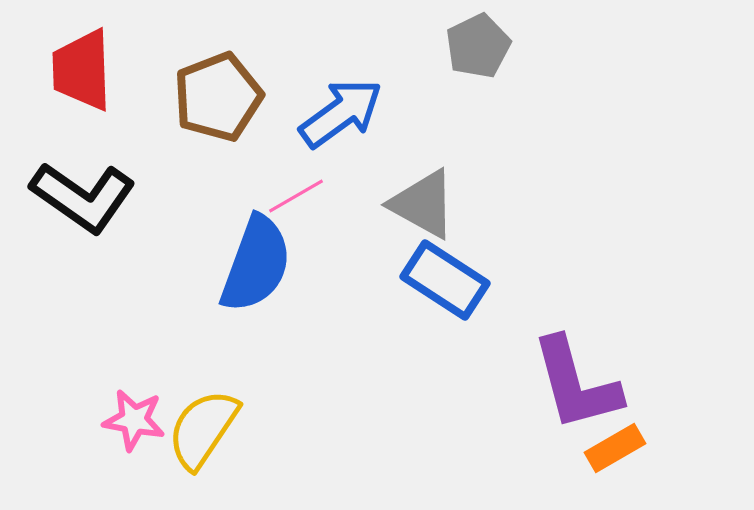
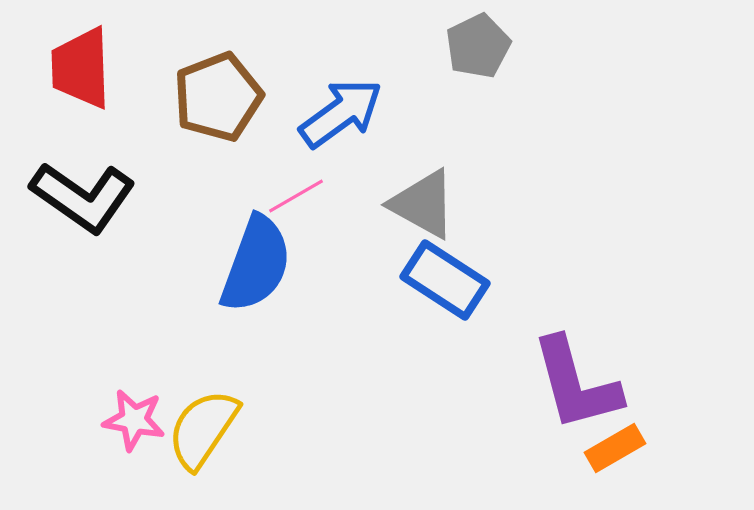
red trapezoid: moved 1 px left, 2 px up
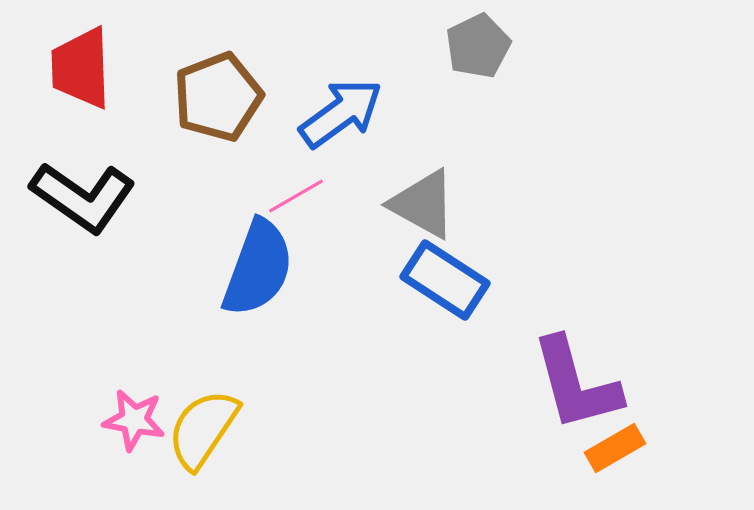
blue semicircle: moved 2 px right, 4 px down
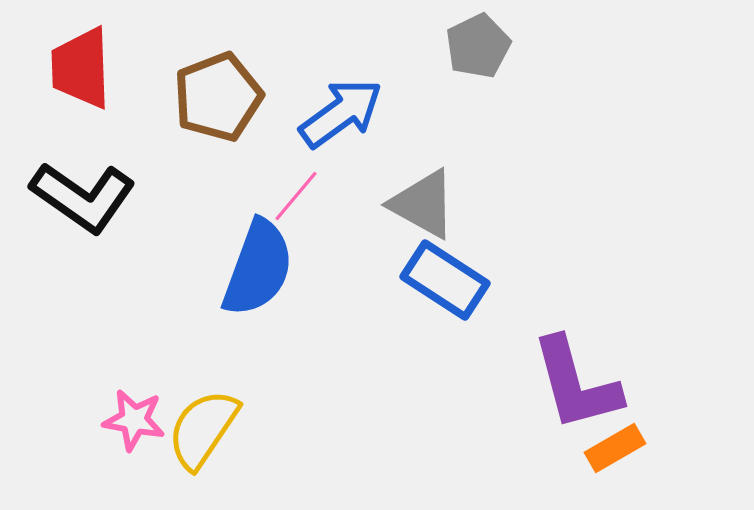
pink line: rotated 20 degrees counterclockwise
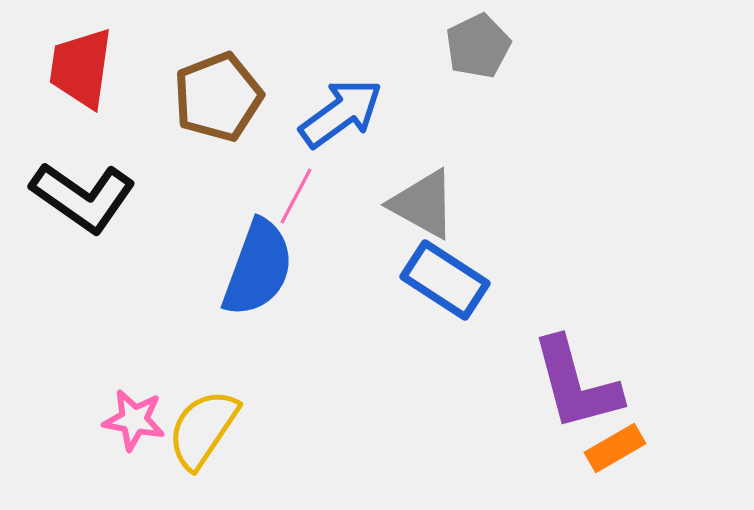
red trapezoid: rotated 10 degrees clockwise
pink line: rotated 12 degrees counterclockwise
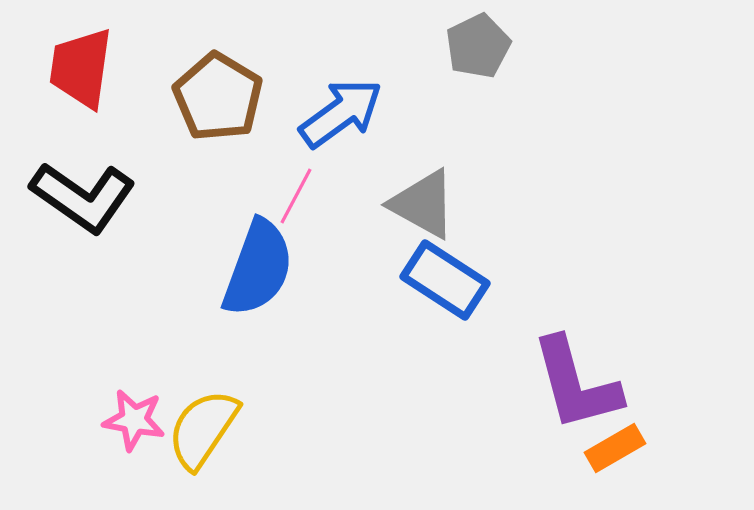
brown pentagon: rotated 20 degrees counterclockwise
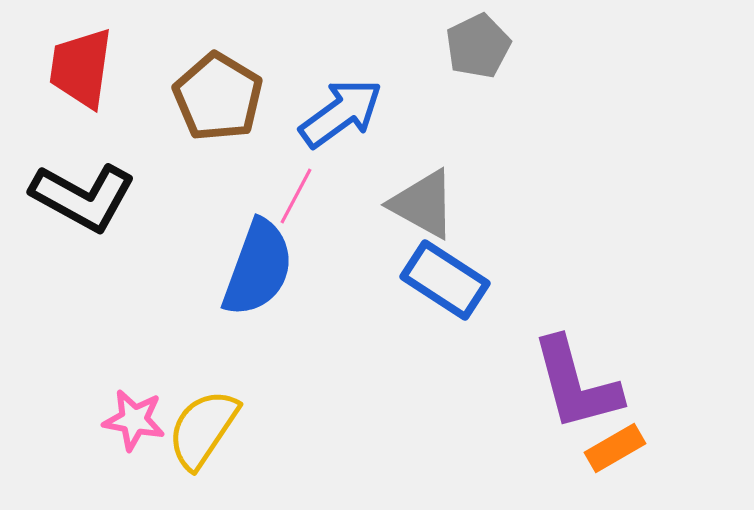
black L-shape: rotated 6 degrees counterclockwise
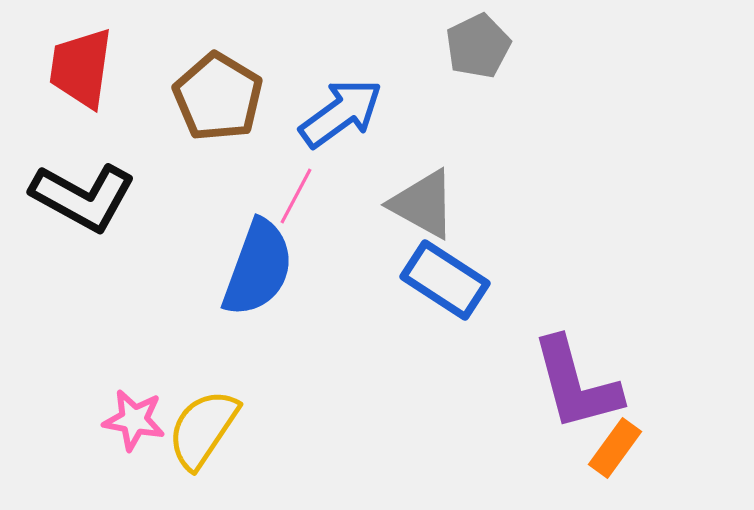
orange rectangle: rotated 24 degrees counterclockwise
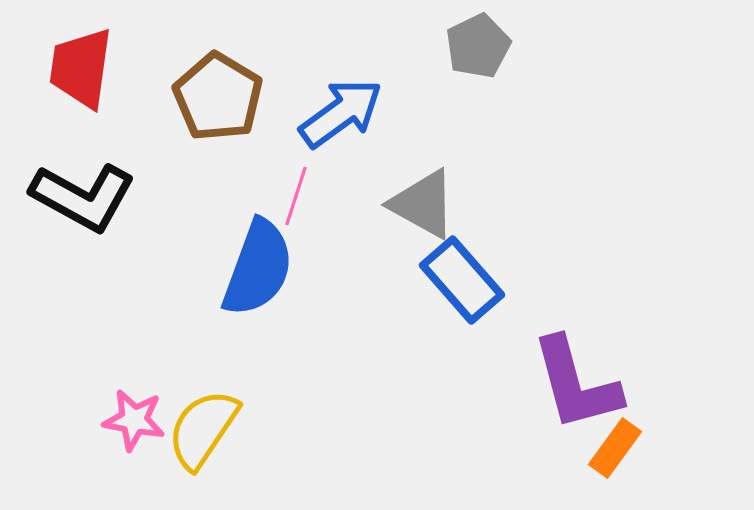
pink line: rotated 10 degrees counterclockwise
blue rectangle: moved 17 px right; rotated 16 degrees clockwise
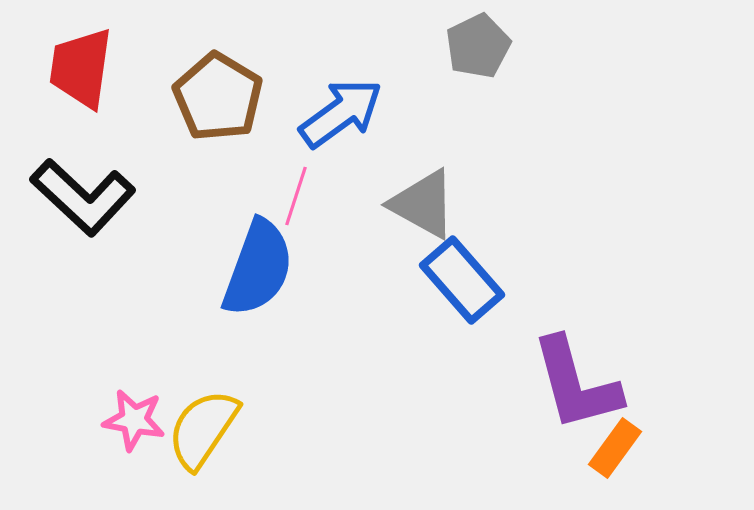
black L-shape: rotated 14 degrees clockwise
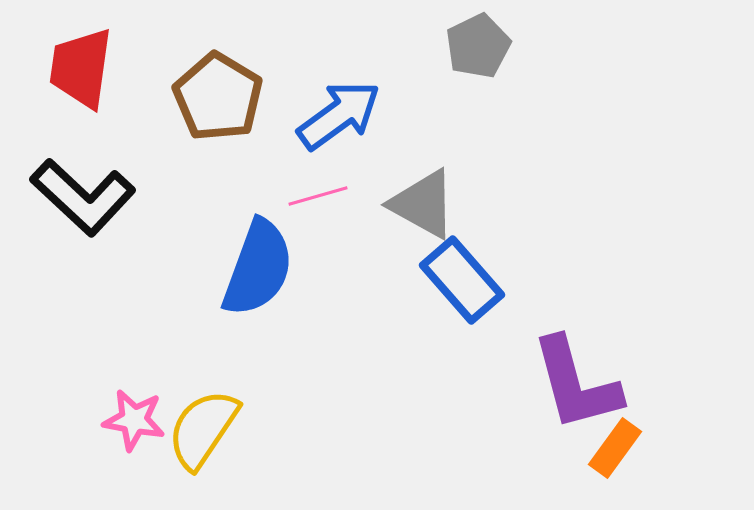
blue arrow: moved 2 px left, 2 px down
pink line: moved 22 px right; rotated 56 degrees clockwise
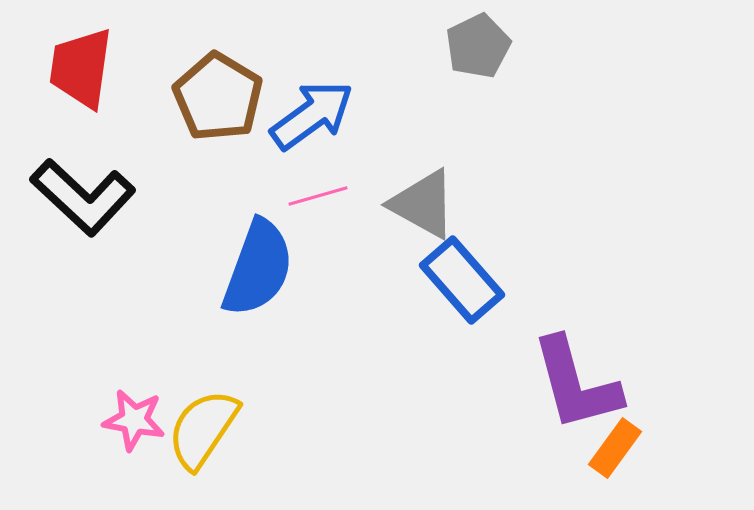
blue arrow: moved 27 px left
